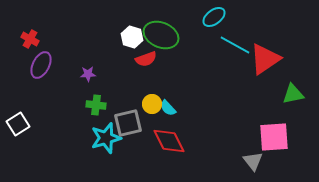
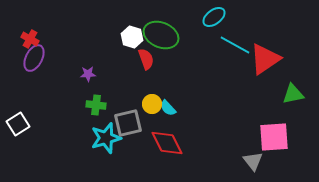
red semicircle: rotated 90 degrees counterclockwise
purple ellipse: moved 7 px left, 7 px up
red diamond: moved 2 px left, 2 px down
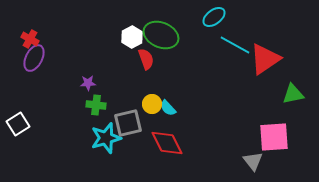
white hexagon: rotated 15 degrees clockwise
purple star: moved 9 px down
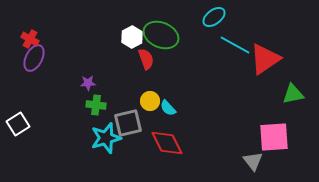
yellow circle: moved 2 px left, 3 px up
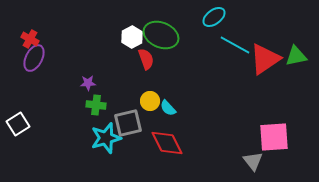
green triangle: moved 3 px right, 38 px up
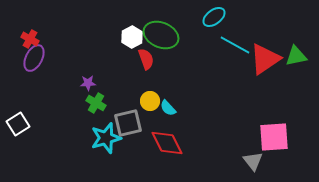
green cross: moved 2 px up; rotated 24 degrees clockwise
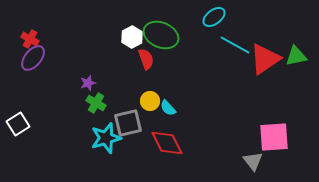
purple ellipse: moved 1 px left; rotated 12 degrees clockwise
purple star: rotated 14 degrees counterclockwise
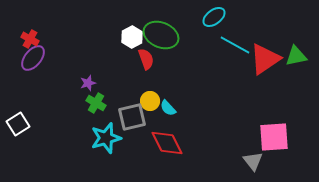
gray square: moved 4 px right, 6 px up
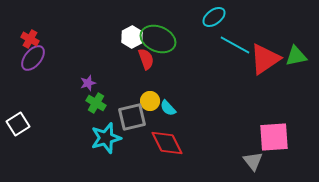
green ellipse: moved 3 px left, 4 px down
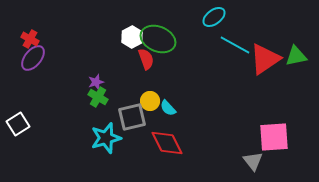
purple star: moved 8 px right, 1 px up
green cross: moved 2 px right, 6 px up
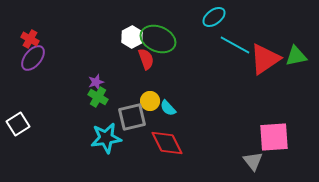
cyan star: rotated 8 degrees clockwise
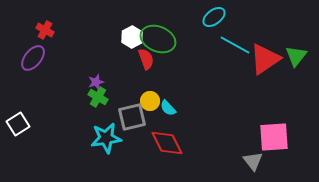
red cross: moved 15 px right, 9 px up
green triangle: rotated 40 degrees counterclockwise
